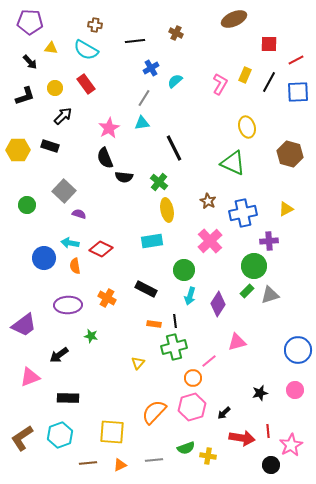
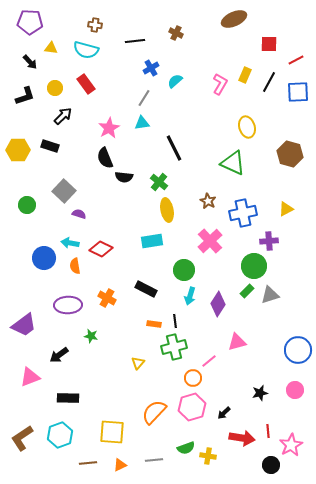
cyan semicircle at (86, 50): rotated 15 degrees counterclockwise
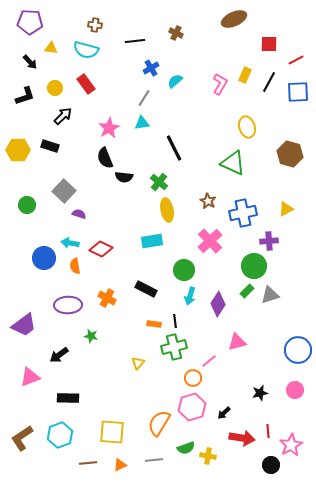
orange semicircle at (154, 412): moved 5 px right, 11 px down; rotated 12 degrees counterclockwise
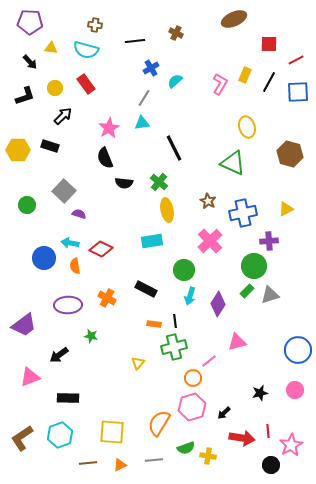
black semicircle at (124, 177): moved 6 px down
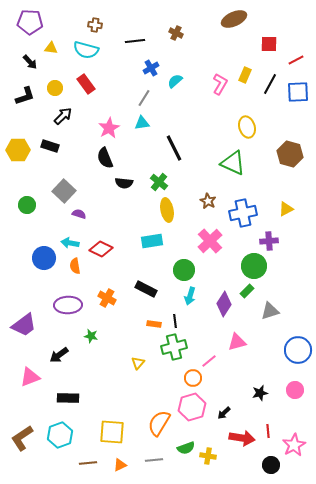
black line at (269, 82): moved 1 px right, 2 px down
gray triangle at (270, 295): moved 16 px down
purple diamond at (218, 304): moved 6 px right
pink star at (291, 445): moved 3 px right
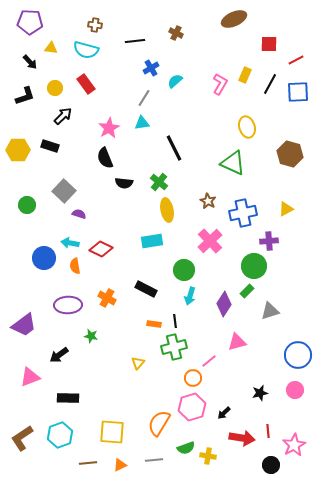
blue circle at (298, 350): moved 5 px down
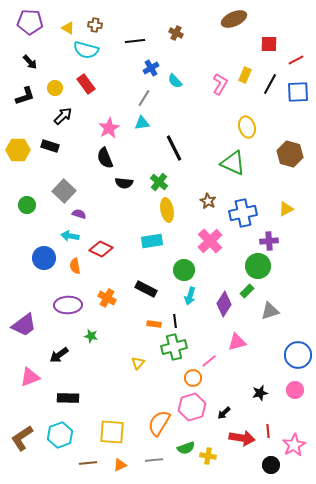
yellow triangle at (51, 48): moved 17 px right, 20 px up; rotated 24 degrees clockwise
cyan semicircle at (175, 81): rotated 91 degrees counterclockwise
cyan arrow at (70, 243): moved 7 px up
green circle at (254, 266): moved 4 px right
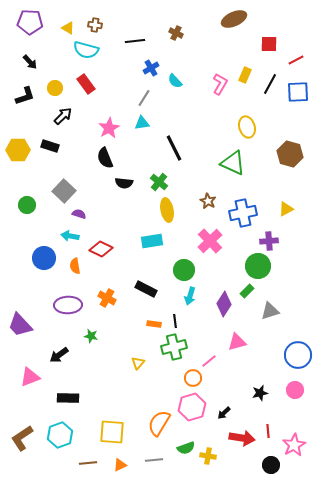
purple trapezoid at (24, 325): moved 4 px left; rotated 84 degrees clockwise
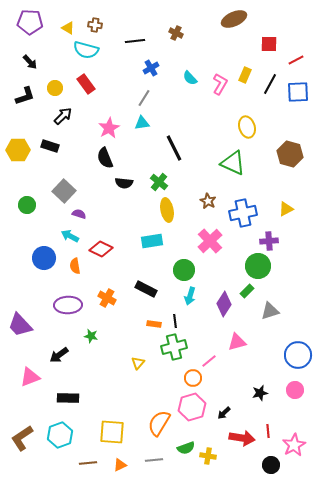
cyan semicircle at (175, 81): moved 15 px right, 3 px up
cyan arrow at (70, 236): rotated 18 degrees clockwise
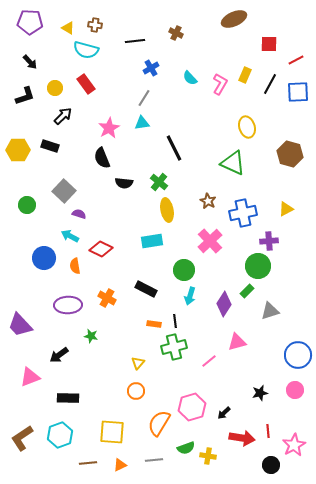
black semicircle at (105, 158): moved 3 px left
orange circle at (193, 378): moved 57 px left, 13 px down
